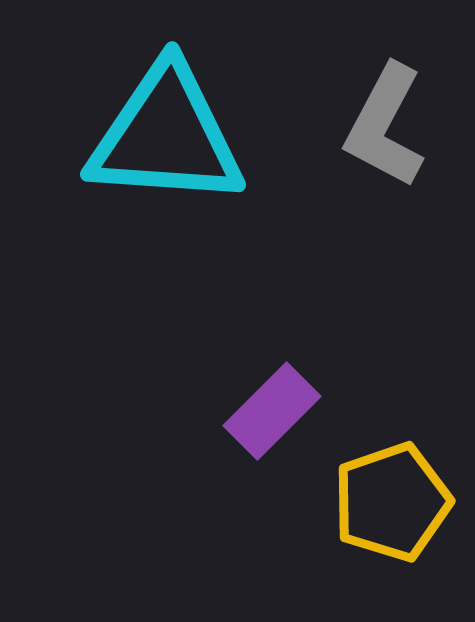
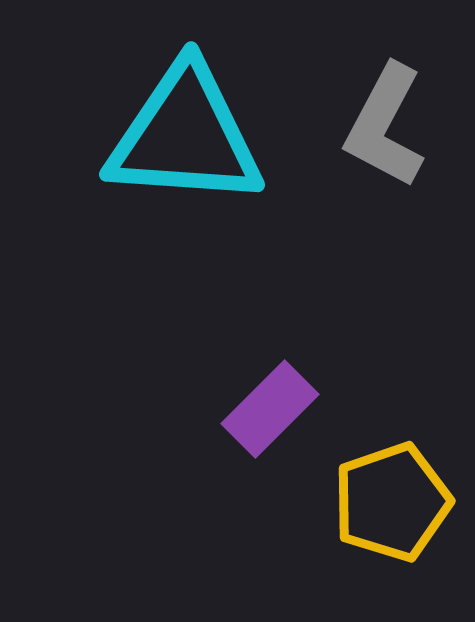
cyan triangle: moved 19 px right
purple rectangle: moved 2 px left, 2 px up
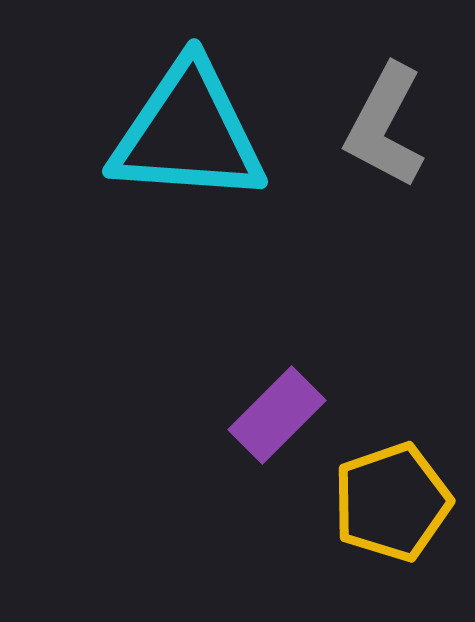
cyan triangle: moved 3 px right, 3 px up
purple rectangle: moved 7 px right, 6 px down
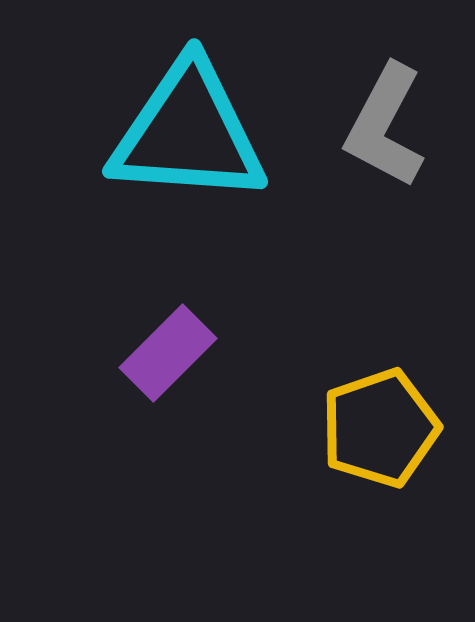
purple rectangle: moved 109 px left, 62 px up
yellow pentagon: moved 12 px left, 74 px up
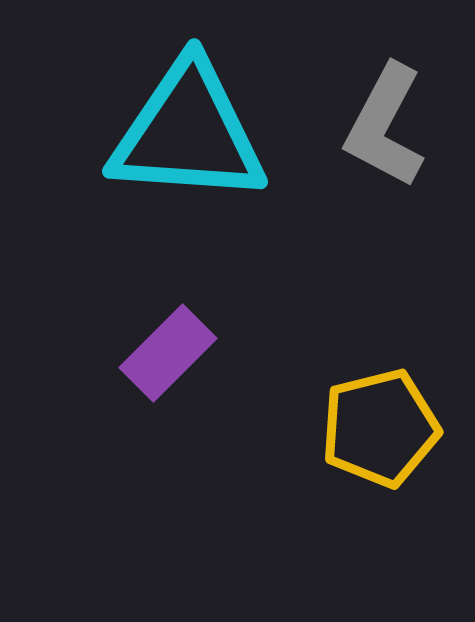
yellow pentagon: rotated 5 degrees clockwise
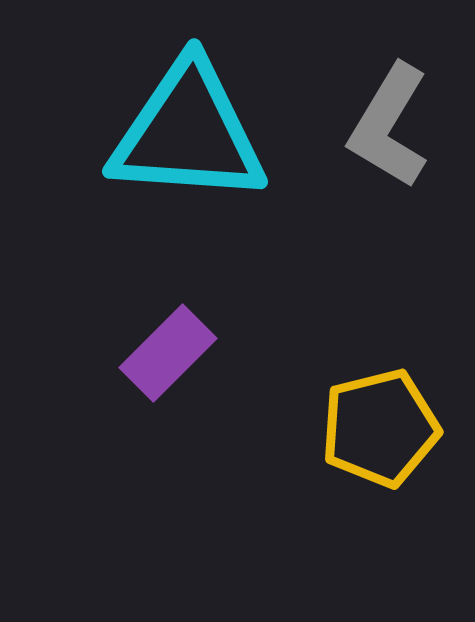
gray L-shape: moved 4 px right; rotated 3 degrees clockwise
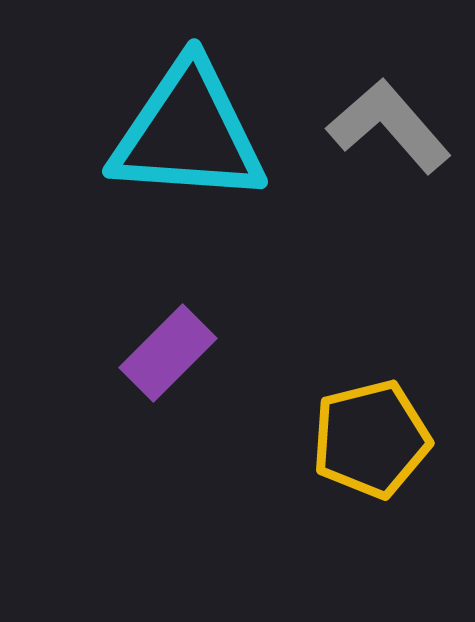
gray L-shape: rotated 108 degrees clockwise
yellow pentagon: moved 9 px left, 11 px down
